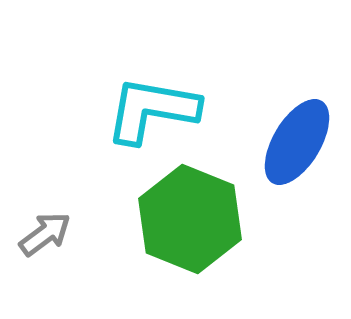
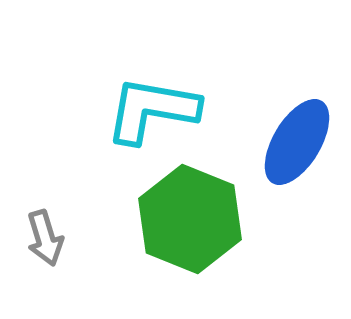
gray arrow: moved 4 px down; rotated 110 degrees clockwise
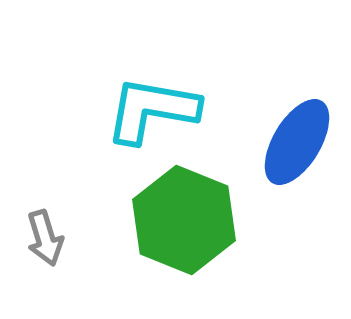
green hexagon: moved 6 px left, 1 px down
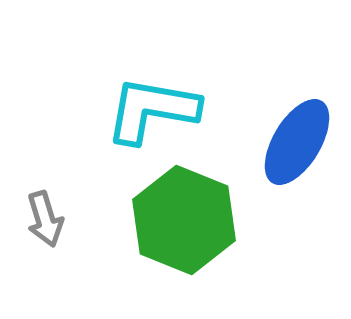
gray arrow: moved 19 px up
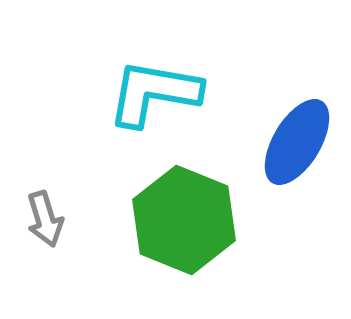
cyan L-shape: moved 2 px right, 17 px up
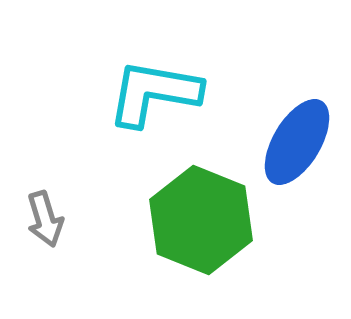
green hexagon: moved 17 px right
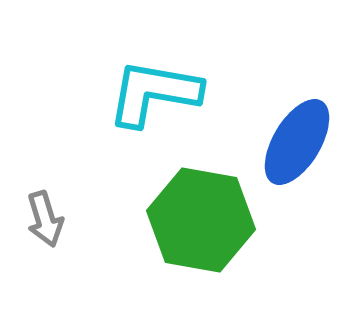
green hexagon: rotated 12 degrees counterclockwise
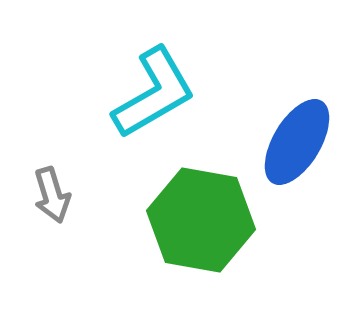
cyan L-shape: rotated 140 degrees clockwise
gray arrow: moved 7 px right, 24 px up
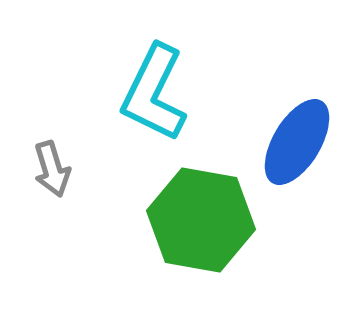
cyan L-shape: rotated 146 degrees clockwise
gray arrow: moved 26 px up
